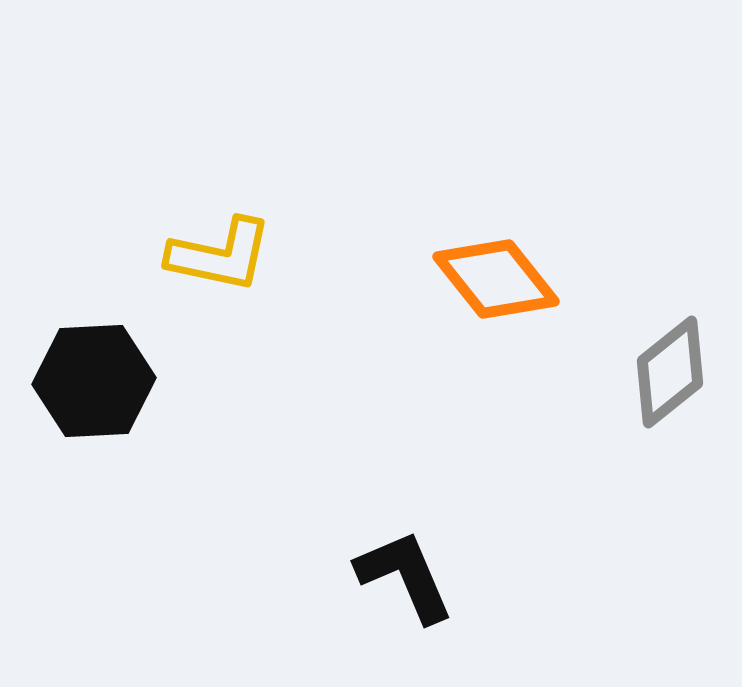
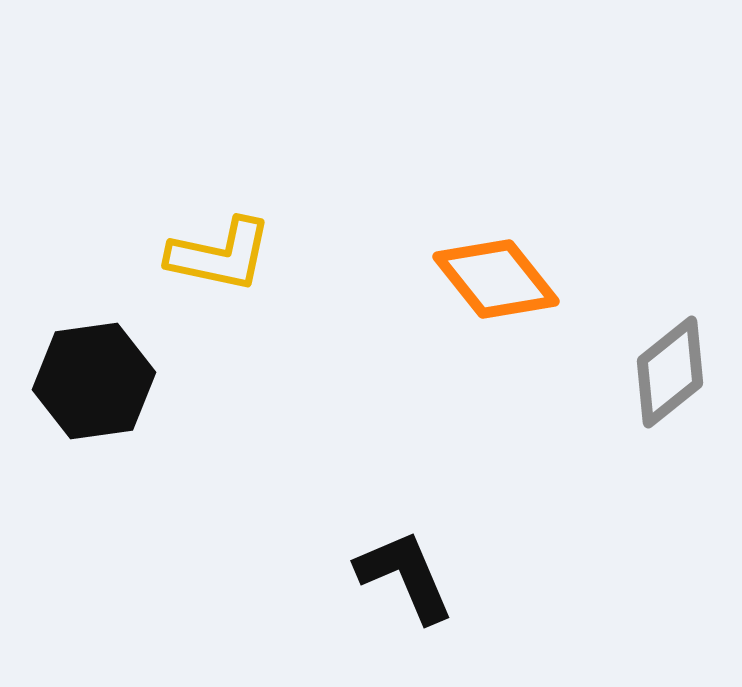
black hexagon: rotated 5 degrees counterclockwise
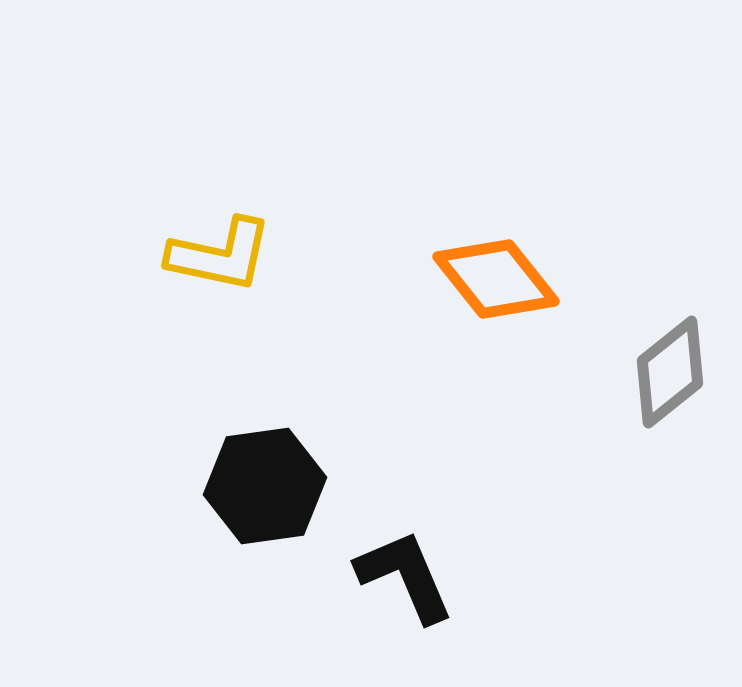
black hexagon: moved 171 px right, 105 px down
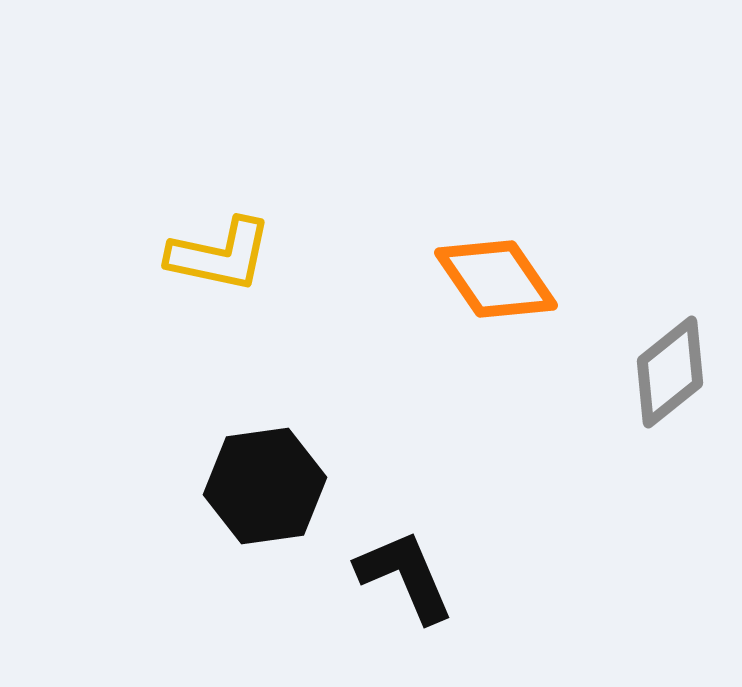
orange diamond: rotated 4 degrees clockwise
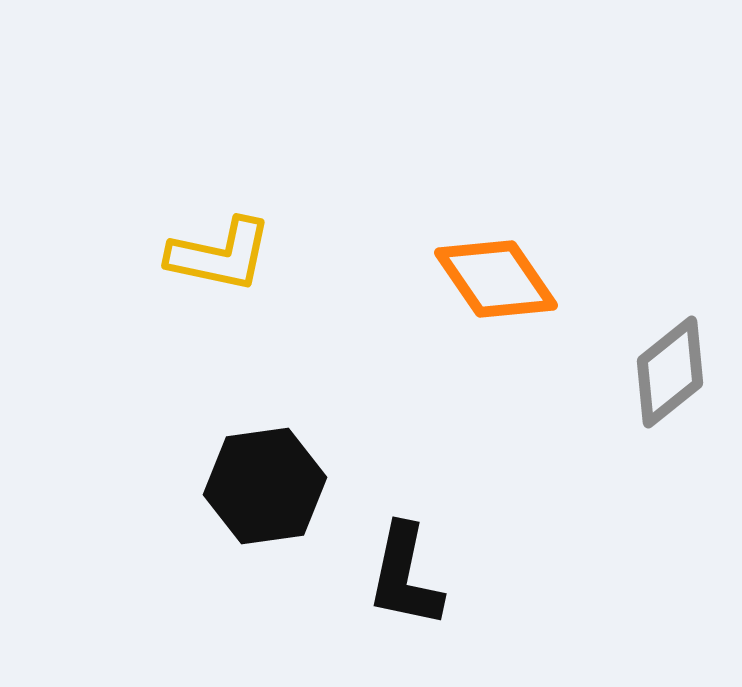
black L-shape: rotated 145 degrees counterclockwise
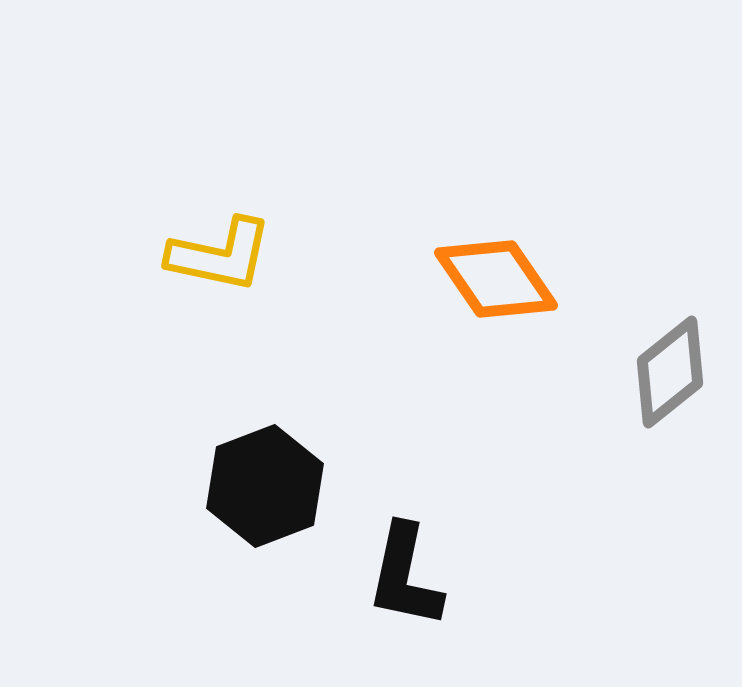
black hexagon: rotated 13 degrees counterclockwise
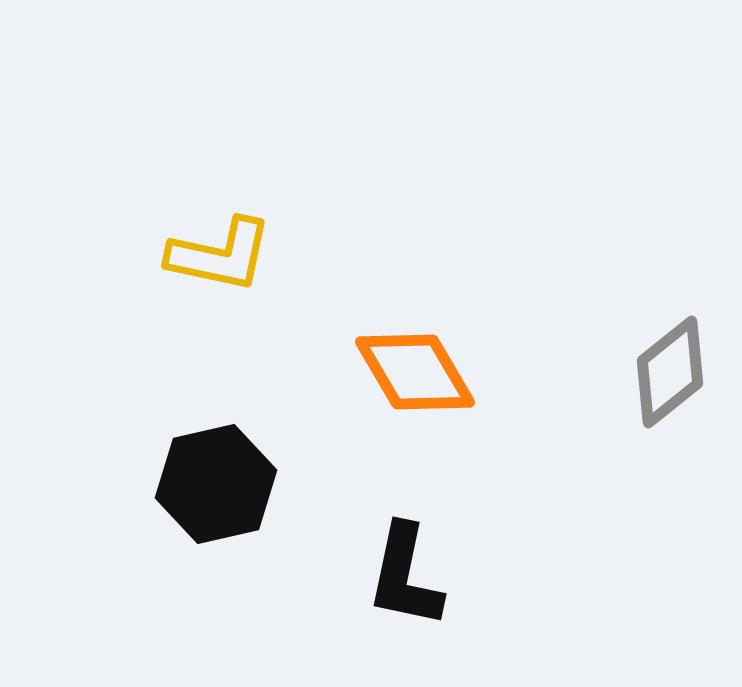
orange diamond: moved 81 px left, 93 px down; rotated 4 degrees clockwise
black hexagon: moved 49 px left, 2 px up; rotated 8 degrees clockwise
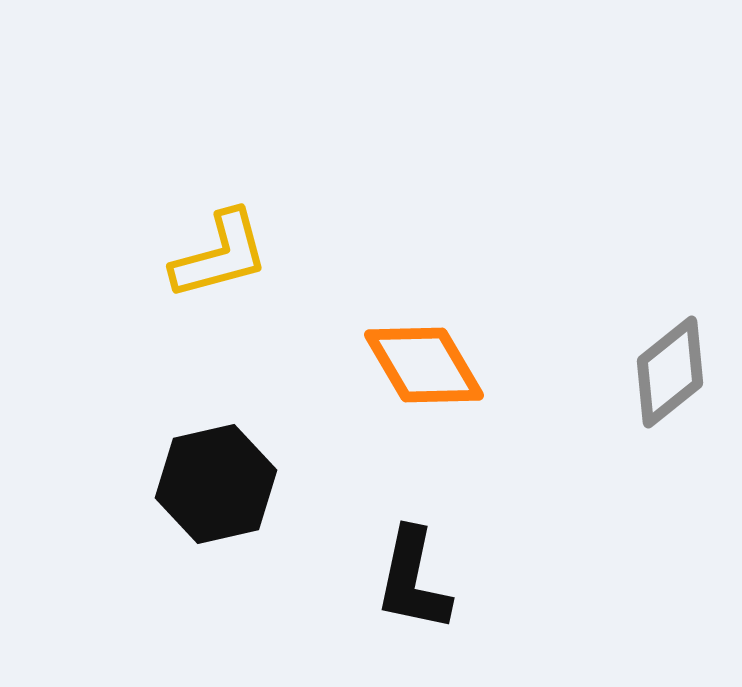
yellow L-shape: rotated 27 degrees counterclockwise
orange diamond: moved 9 px right, 7 px up
black L-shape: moved 8 px right, 4 px down
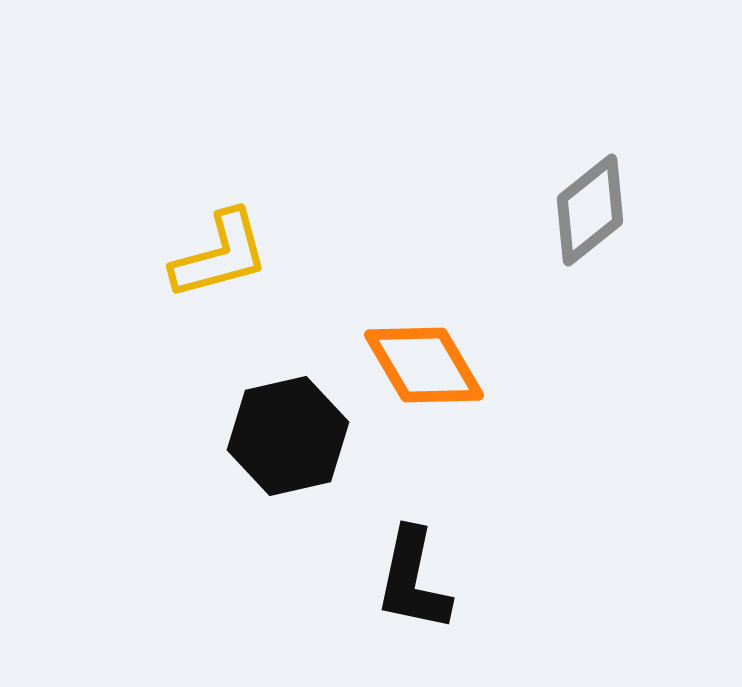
gray diamond: moved 80 px left, 162 px up
black hexagon: moved 72 px right, 48 px up
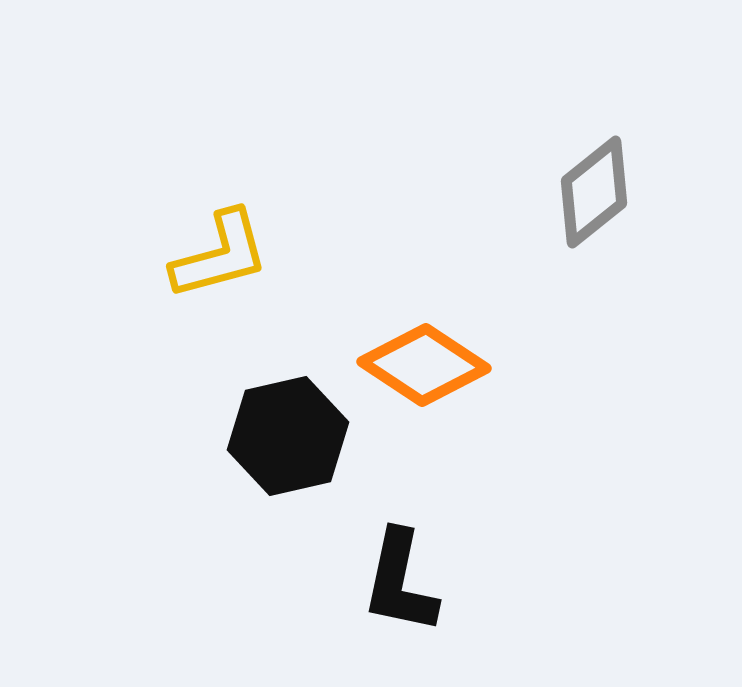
gray diamond: moved 4 px right, 18 px up
orange diamond: rotated 26 degrees counterclockwise
black L-shape: moved 13 px left, 2 px down
